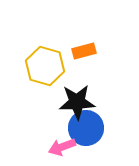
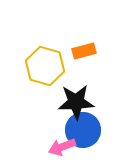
black star: moved 1 px left
blue circle: moved 3 px left, 2 px down
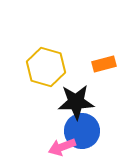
orange rectangle: moved 20 px right, 13 px down
yellow hexagon: moved 1 px right, 1 px down
blue circle: moved 1 px left, 1 px down
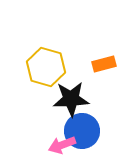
black star: moved 5 px left, 3 px up
pink arrow: moved 2 px up
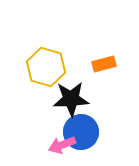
blue circle: moved 1 px left, 1 px down
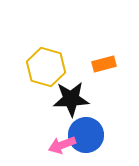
blue circle: moved 5 px right, 3 px down
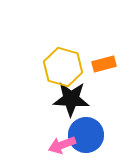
yellow hexagon: moved 17 px right
black star: rotated 6 degrees clockwise
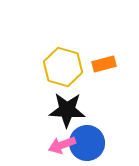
black star: moved 4 px left, 11 px down
blue circle: moved 1 px right, 8 px down
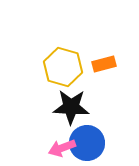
black star: moved 4 px right, 3 px up
pink arrow: moved 3 px down
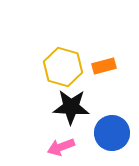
orange rectangle: moved 2 px down
blue circle: moved 25 px right, 10 px up
pink arrow: moved 1 px left, 1 px up
